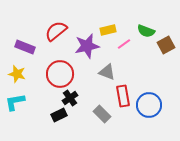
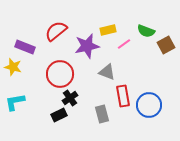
yellow star: moved 4 px left, 7 px up
gray rectangle: rotated 30 degrees clockwise
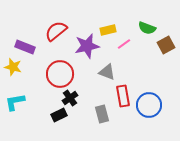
green semicircle: moved 1 px right, 3 px up
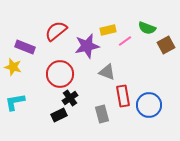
pink line: moved 1 px right, 3 px up
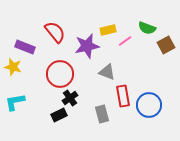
red semicircle: moved 1 px left, 1 px down; rotated 90 degrees clockwise
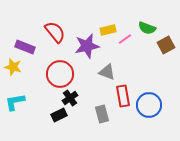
pink line: moved 2 px up
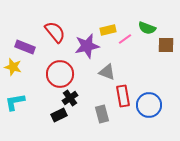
brown square: rotated 30 degrees clockwise
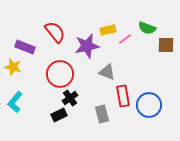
cyan L-shape: rotated 40 degrees counterclockwise
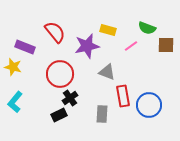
yellow rectangle: rotated 28 degrees clockwise
pink line: moved 6 px right, 7 px down
gray rectangle: rotated 18 degrees clockwise
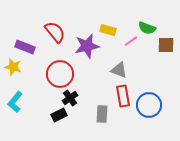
pink line: moved 5 px up
gray triangle: moved 12 px right, 2 px up
